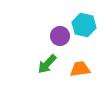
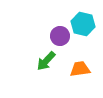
cyan hexagon: moved 1 px left, 1 px up
green arrow: moved 1 px left, 3 px up
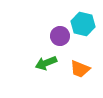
green arrow: moved 2 px down; rotated 25 degrees clockwise
orange trapezoid: rotated 150 degrees counterclockwise
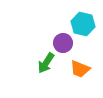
purple circle: moved 3 px right, 7 px down
green arrow: rotated 35 degrees counterclockwise
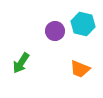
purple circle: moved 8 px left, 12 px up
green arrow: moved 25 px left
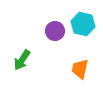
green arrow: moved 1 px right, 3 px up
orange trapezoid: rotated 80 degrees clockwise
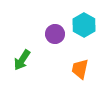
cyan hexagon: moved 1 px right, 1 px down; rotated 15 degrees clockwise
purple circle: moved 3 px down
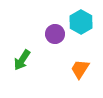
cyan hexagon: moved 3 px left, 3 px up
orange trapezoid: rotated 20 degrees clockwise
